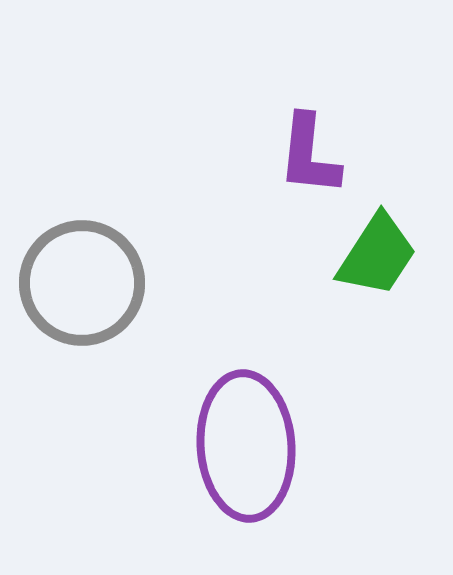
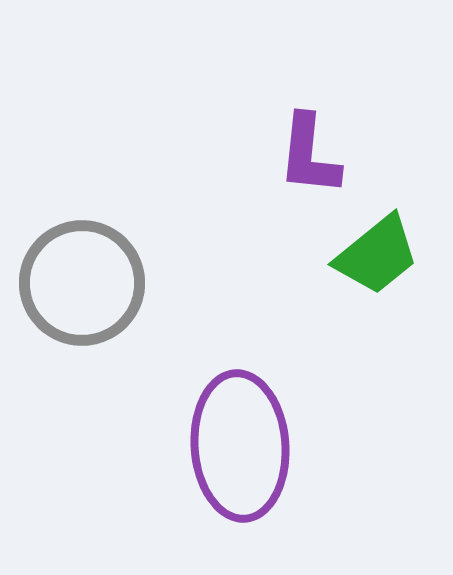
green trapezoid: rotated 18 degrees clockwise
purple ellipse: moved 6 px left
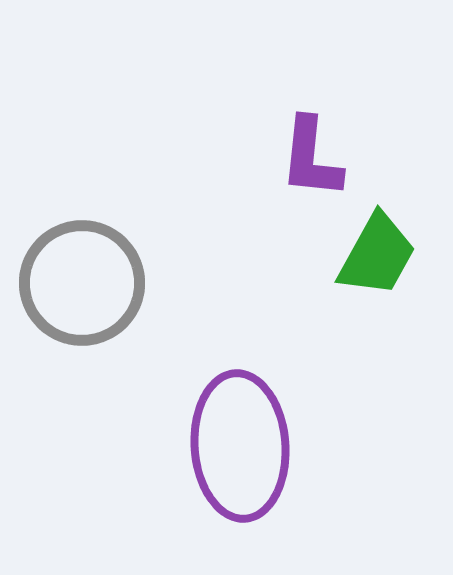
purple L-shape: moved 2 px right, 3 px down
green trapezoid: rotated 22 degrees counterclockwise
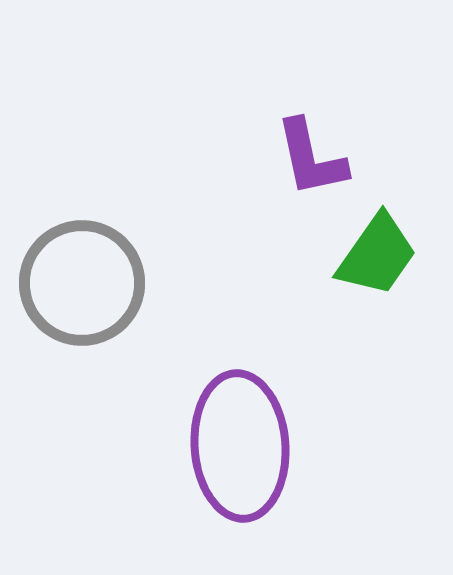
purple L-shape: rotated 18 degrees counterclockwise
green trapezoid: rotated 6 degrees clockwise
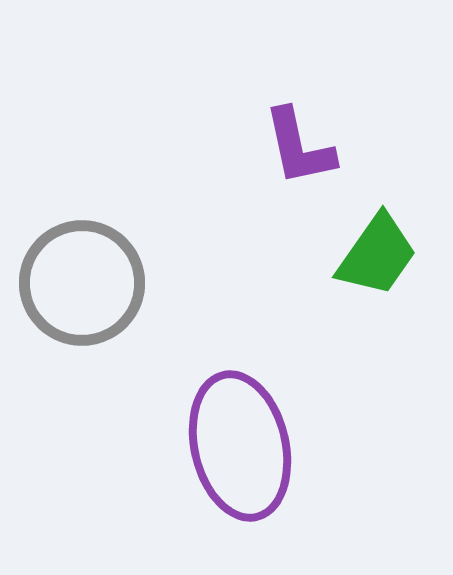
purple L-shape: moved 12 px left, 11 px up
purple ellipse: rotated 9 degrees counterclockwise
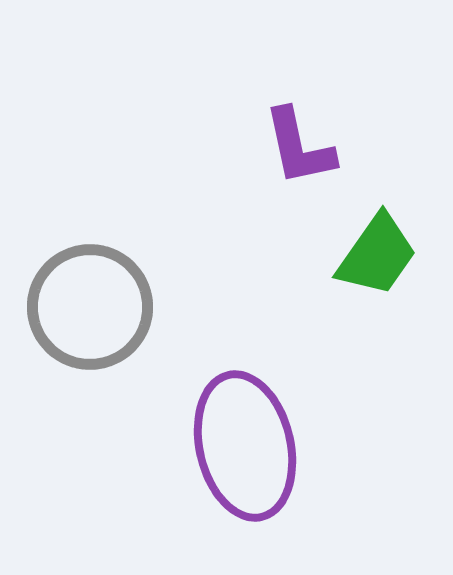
gray circle: moved 8 px right, 24 px down
purple ellipse: moved 5 px right
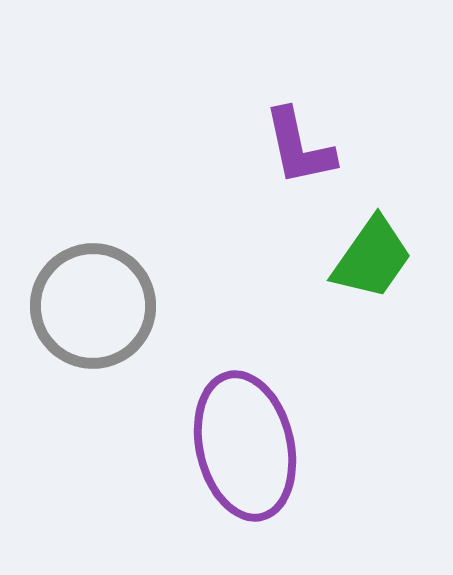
green trapezoid: moved 5 px left, 3 px down
gray circle: moved 3 px right, 1 px up
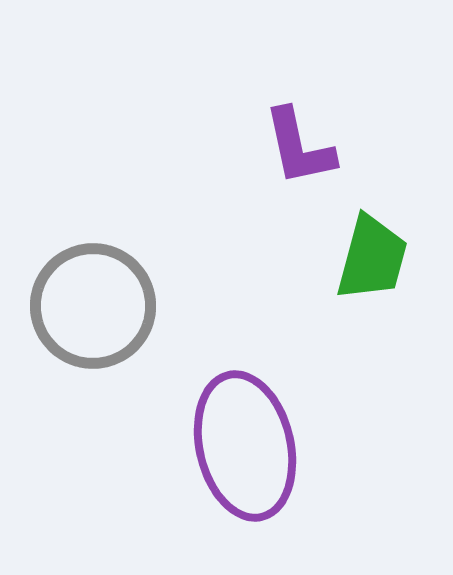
green trapezoid: rotated 20 degrees counterclockwise
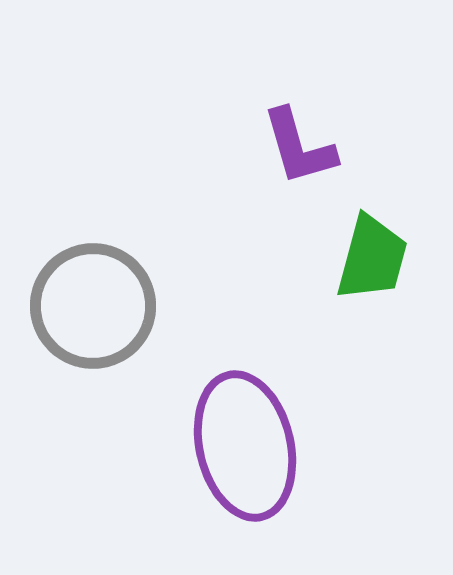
purple L-shape: rotated 4 degrees counterclockwise
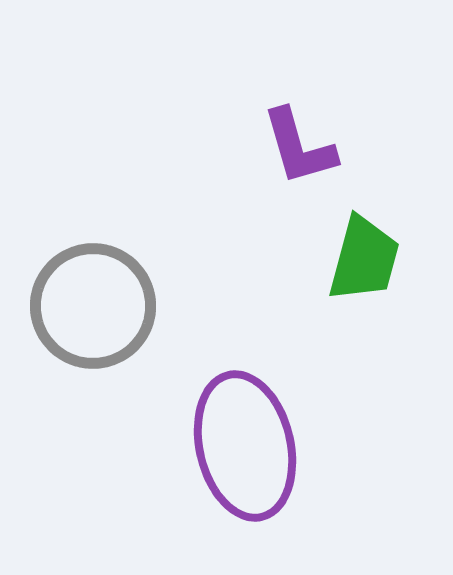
green trapezoid: moved 8 px left, 1 px down
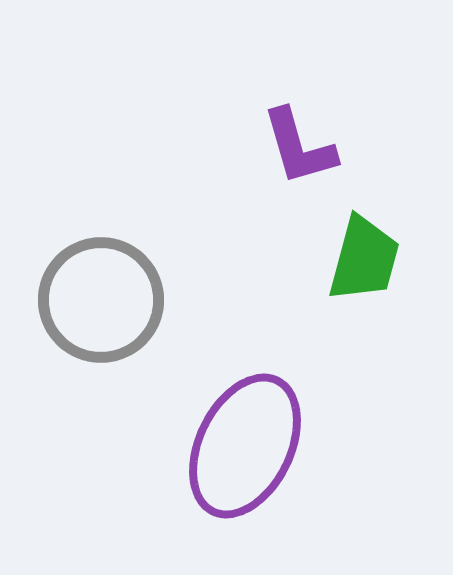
gray circle: moved 8 px right, 6 px up
purple ellipse: rotated 39 degrees clockwise
